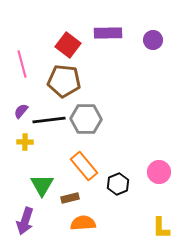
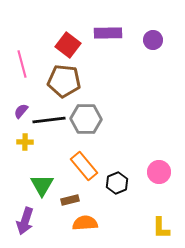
black hexagon: moved 1 px left, 1 px up
brown rectangle: moved 2 px down
orange semicircle: moved 2 px right
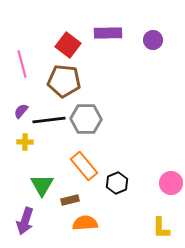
pink circle: moved 12 px right, 11 px down
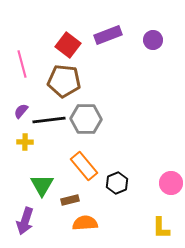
purple rectangle: moved 2 px down; rotated 20 degrees counterclockwise
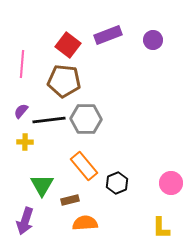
pink line: rotated 20 degrees clockwise
